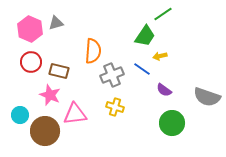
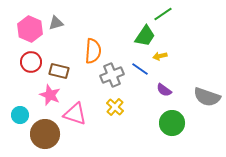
blue line: moved 2 px left
yellow cross: rotated 24 degrees clockwise
pink triangle: rotated 25 degrees clockwise
brown circle: moved 3 px down
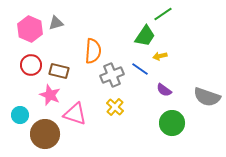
red circle: moved 3 px down
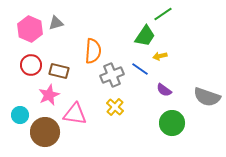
pink star: moved 1 px left; rotated 25 degrees clockwise
pink triangle: rotated 10 degrees counterclockwise
brown circle: moved 2 px up
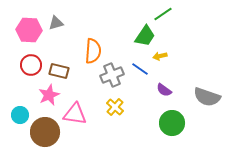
pink hexagon: moved 1 px left, 1 px down; rotated 20 degrees counterclockwise
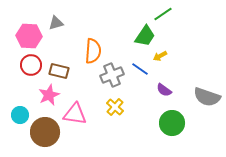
pink hexagon: moved 6 px down
yellow arrow: rotated 16 degrees counterclockwise
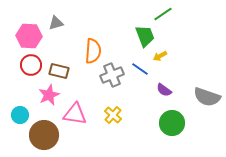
green trapezoid: rotated 55 degrees counterclockwise
yellow cross: moved 2 px left, 8 px down
brown circle: moved 1 px left, 3 px down
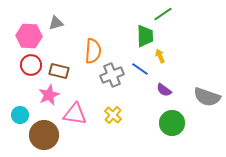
green trapezoid: rotated 20 degrees clockwise
yellow arrow: rotated 96 degrees clockwise
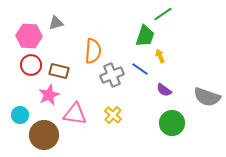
green trapezoid: rotated 20 degrees clockwise
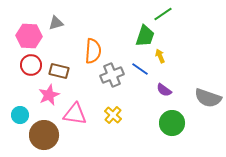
gray semicircle: moved 1 px right, 1 px down
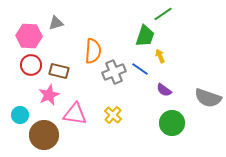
gray cross: moved 2 px right, 3 px up
